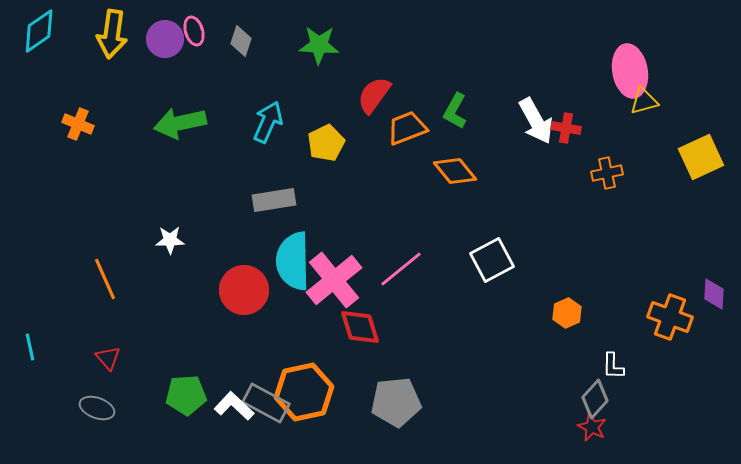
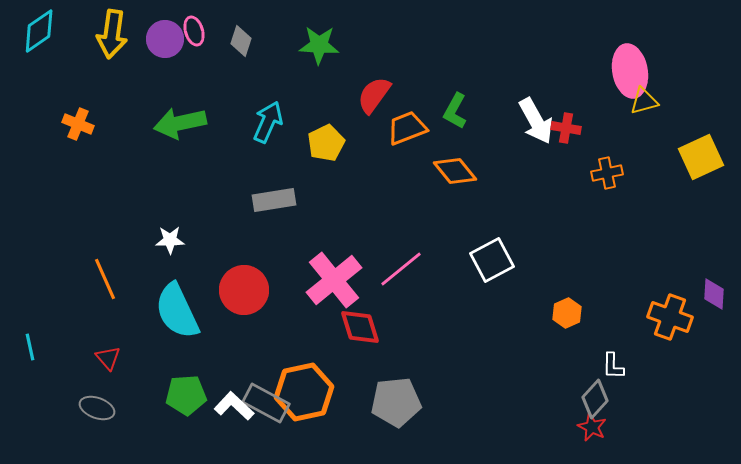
cyan semicircle at (293, 261): moved 116 px left, 50 px down; rotated 24 degrees counterclockwise
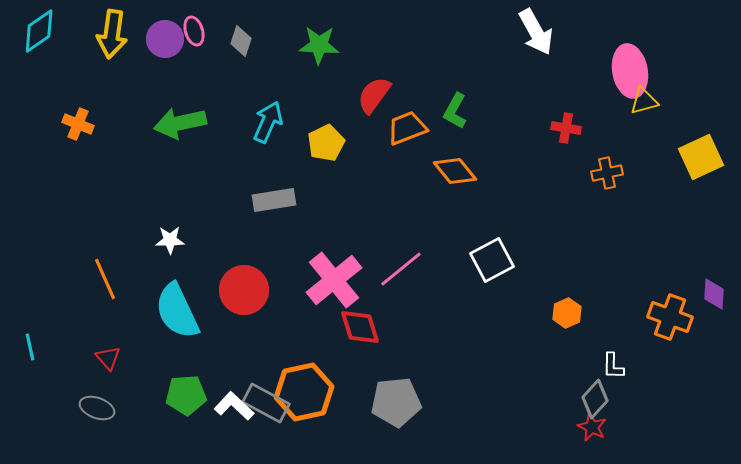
white arrow at (536, 121): moved 89 px up
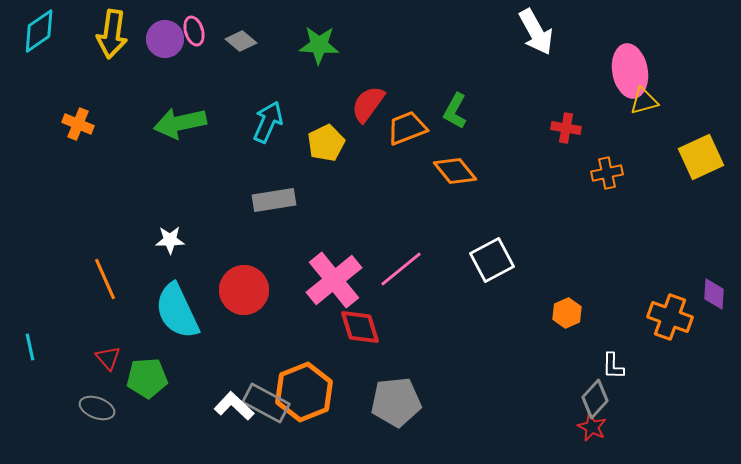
gray diamond at (241, 41): rotated 68 degrees counterclockwise
red semicircle at (374, 95): moved 6 px left, 9 px down
orange hexagon at (304, 392): rotated 10 degrees counterclockwise
green pentagon at (186, 395): moved 39 px left, 17 px up
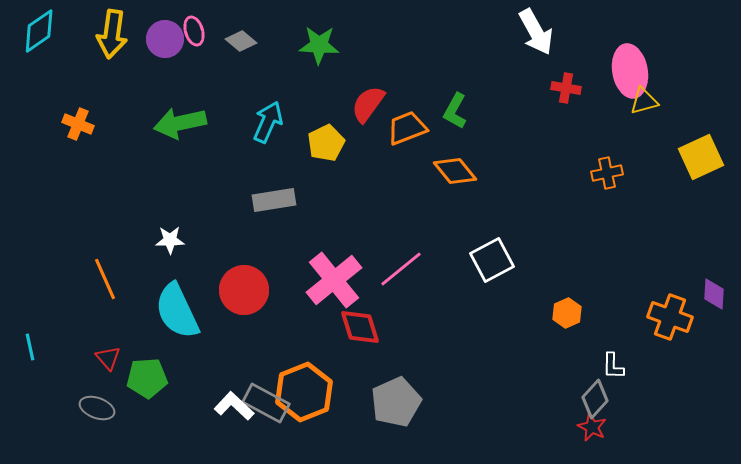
red cross at (566, 128): moved 40 px up
gray pentagon at (396, 402): rotated 18 degrees counterclockwise
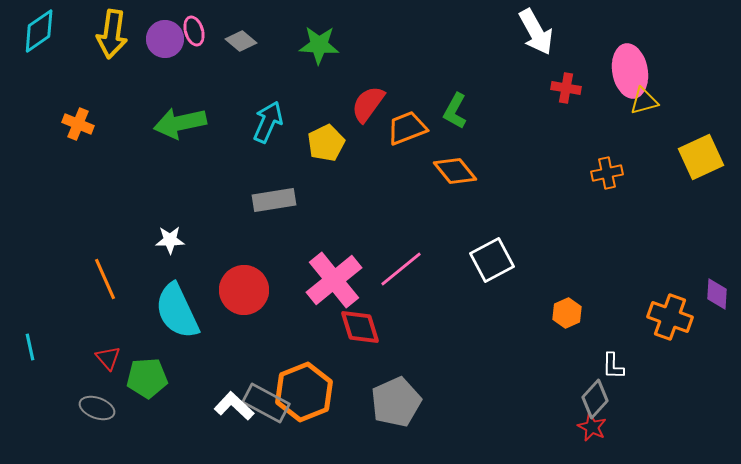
purple diamond at (714, 294): moved 3 px right
